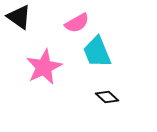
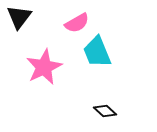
black triangle: rotated 32 degrees clockwise
black diamond: moved 2 px left, 14 px down
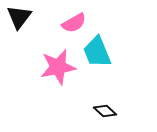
pink semicircle: moved 3 px left
pink star: moved 14 px right; rotated 15 degrees clockwise
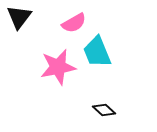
black diamond: moved 1 px left, 1 px up
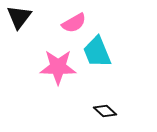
pink star: rotated 12 degrees clockwise
black diamond: moved 1 px right, 1 px down
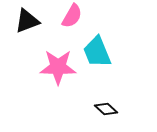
black triangle: moved 8 px right, 4 px down; rotated 32 degrees clockwise
pink semicircle: moved 2 px left, 7 px up; rotated 30 degrees counterclockwise
black diamond: moved 1 px right, 2 px up
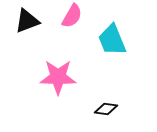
cyan trapezoid: moved 15 px right, 12 px up
pink star: moved 10 px down
black diamond: rotated 35 degrees counterclockwise
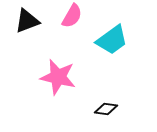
cyan trapezoid: rotated 104 degrees counterclockwise
pink star: rotated 12 degrees clockwise
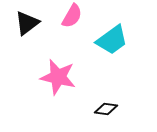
black triangle: moved 2 px down; rotated 16 degrees counterclockwise
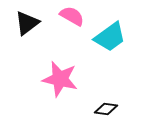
pink semicircle: rotated 90 degrees counterclockwise
cyan trapezoid: moved 2 px left, 3 px up
pink star: moved 2 px right, 2 px down
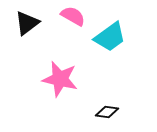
pink semicircle: moved 1 px right
black diamond: moved 1 px right, 3 px down
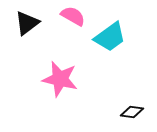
black diamond: moved 25 px right
